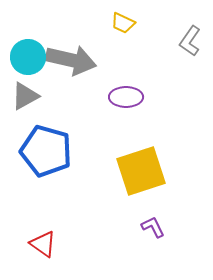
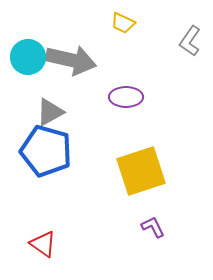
gray triangle: moved 25 px right, 16 px down
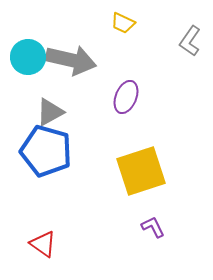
purple ellipse: rotated 68 degrees counterclockwise
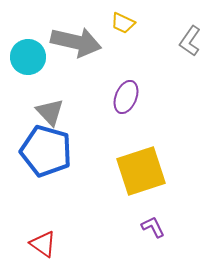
gray arrow: moved 5 px right, 18 px up
gray triangle: rotated 44 degrees counterclockwise
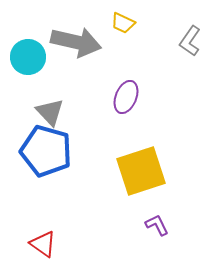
purple L-shape: moved 4 px right, 2 px up
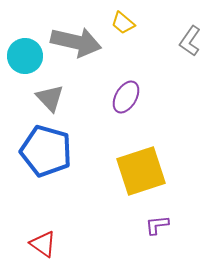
yellow trapezoid: rotated 15 degrees clockwise
cyan circle: moved 3 px left, 1 px up
purple ellipse: rotated 8 degrees clockwise
gray triangle: moved 14 px up
purple L-shape: rotated 70 degrees counterclockwise
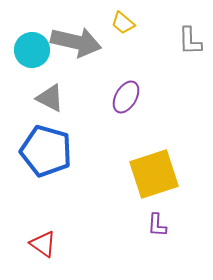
gray L-shape: rotated 36 degrees counterclockwise
cyan circle: moved 7 px right, 6 px up
gray triangle: rotated 20 degrees counterclockwise
yellow square: moved 13 px right, 3 px down
purple L-shape: rotated 80 degrees counterclockwise
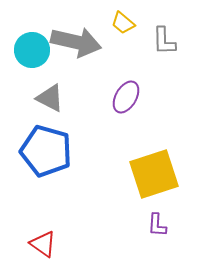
gray L-shape: moved 26 px left
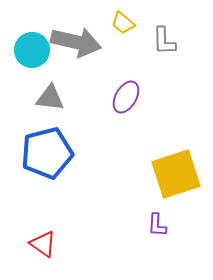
gray triangle: rotated 20 degrees counterclockwise
blue pentagon: moved 1 px right, 2 px down; rotated 30 degrees counterclockwise
yellow square: moved 22 px right
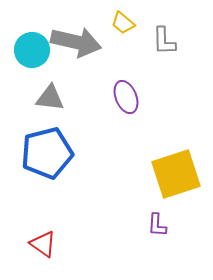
purple ellipse: rotated 52 degrees counterclockwise
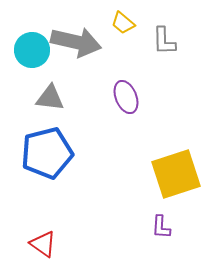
purple L-shape: moved 4 px right, 2 px down
